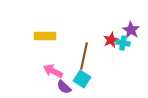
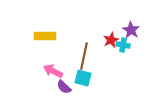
cyan cross: moved 2 px down
cyan square: moved 1 px right, 1 px up; rotated 18 degrees counterclockwise
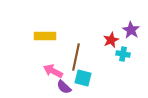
cyan cross: moved 9 px down
brown line: moved 8 px left, 1 px down
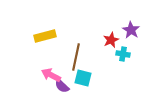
yellow rectangle: rotated 15 degrees counterclockwise
pink arrow: moved 2 px left, 4 px down
purple semicircle: moved 2 px left, 1 px up
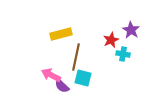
yellow rectangle: moved 16 px right, 2 px up
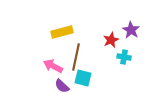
yellow rectangle: moved 1 px right, 2 px up
cyan cross: moved 1 px right, 3 px down
pink arrow: moved 2 px right, 9 px up
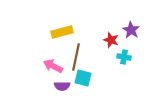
red star: rotated 28 degrees counterclockwise
purple semicircle: rotated 42 degrees counterclockwise
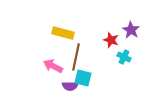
yellow rectangle: moved 1 px right, 1 px down; rotated 30 degrees clockwise
cyan cross: rotated 16 degrees clockwise
purple semicircle: moved 8 px right
